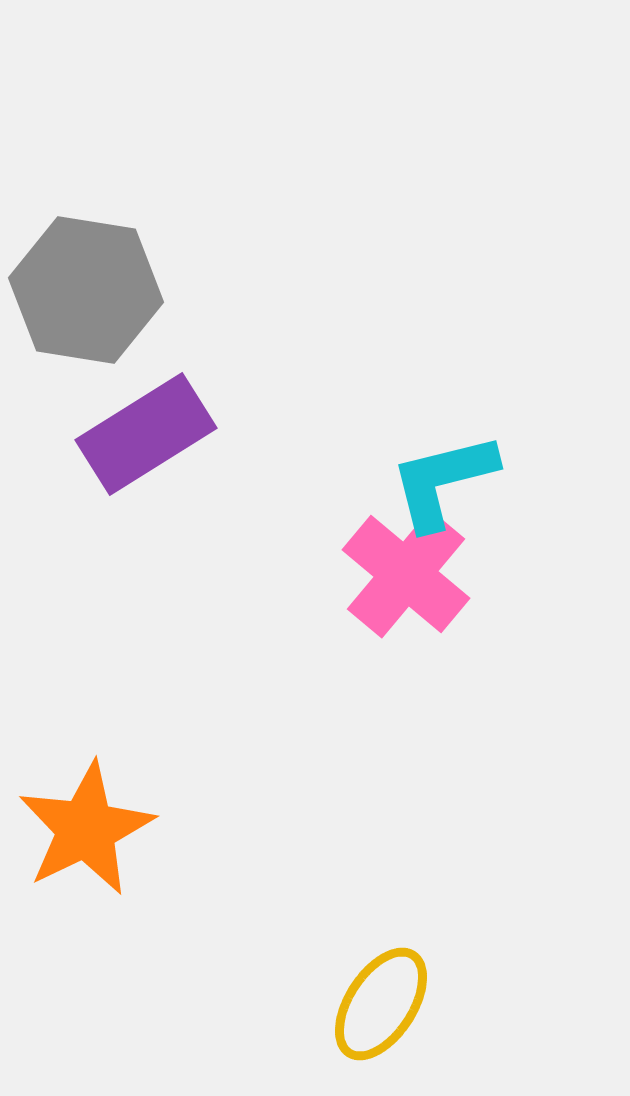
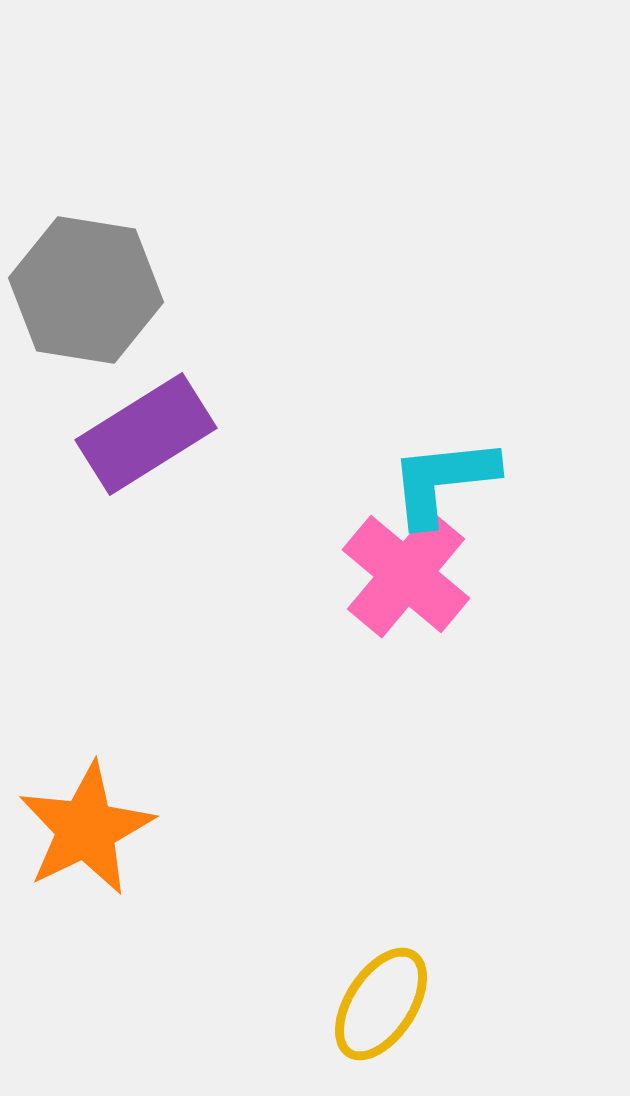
cyan L-shape: rotated 8 degrees clockwise
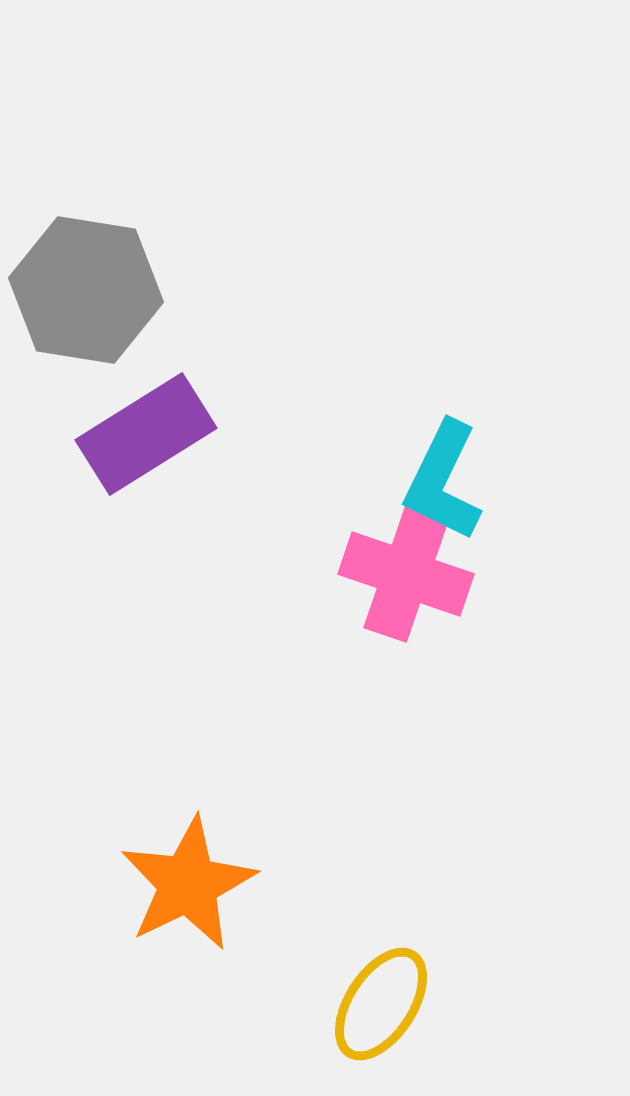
cyan L-shape: rotated 58 degrees counterclockwise
pink cross: rotated 21 degrees counterclockwise
orange star: moved 102 px right, 55 px down
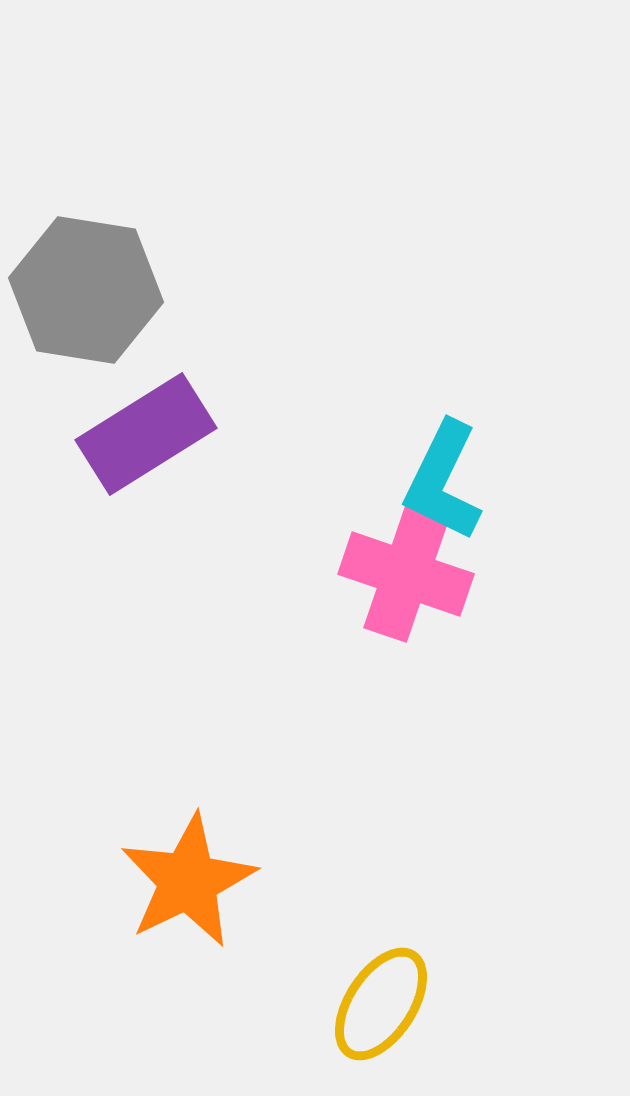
orange star: moved 3 px up
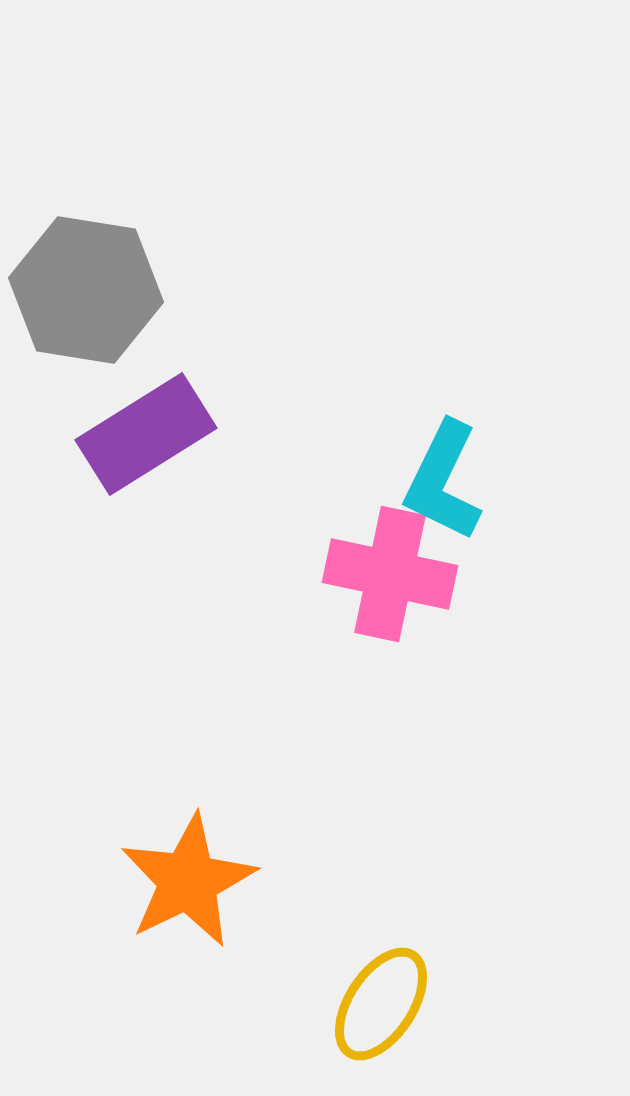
pink cross: moved 16 px left; rotated 7 degrees counterclockwise
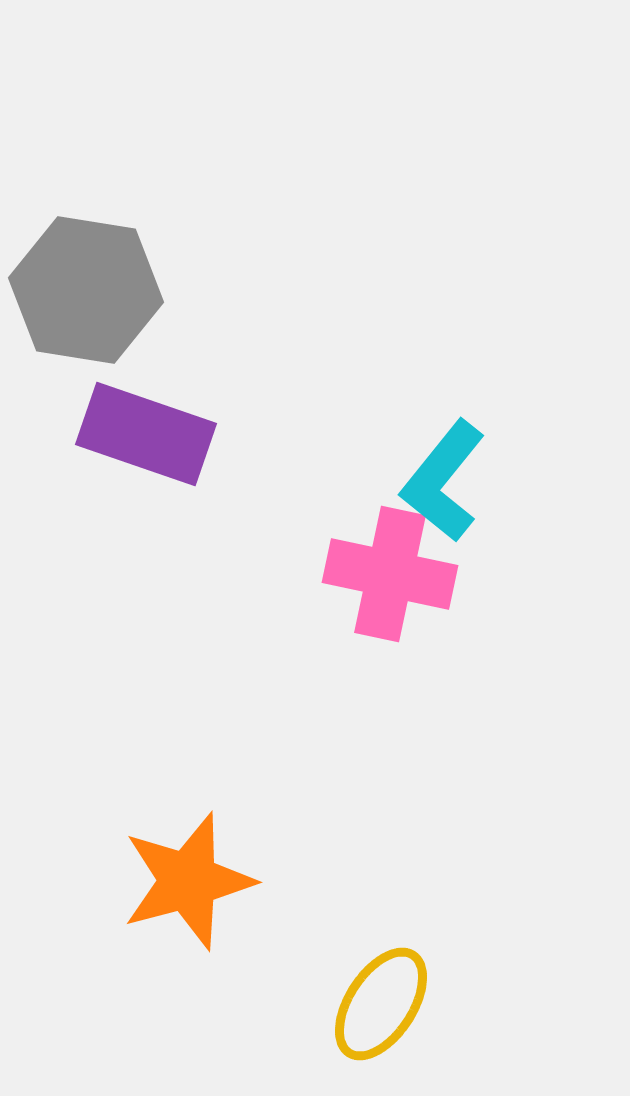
purple rectangle: rotated 51 degrees clockwise
cyan L-shape: rotated 13 degrees clockwise
orange star: rotated 11 degrees clockwise
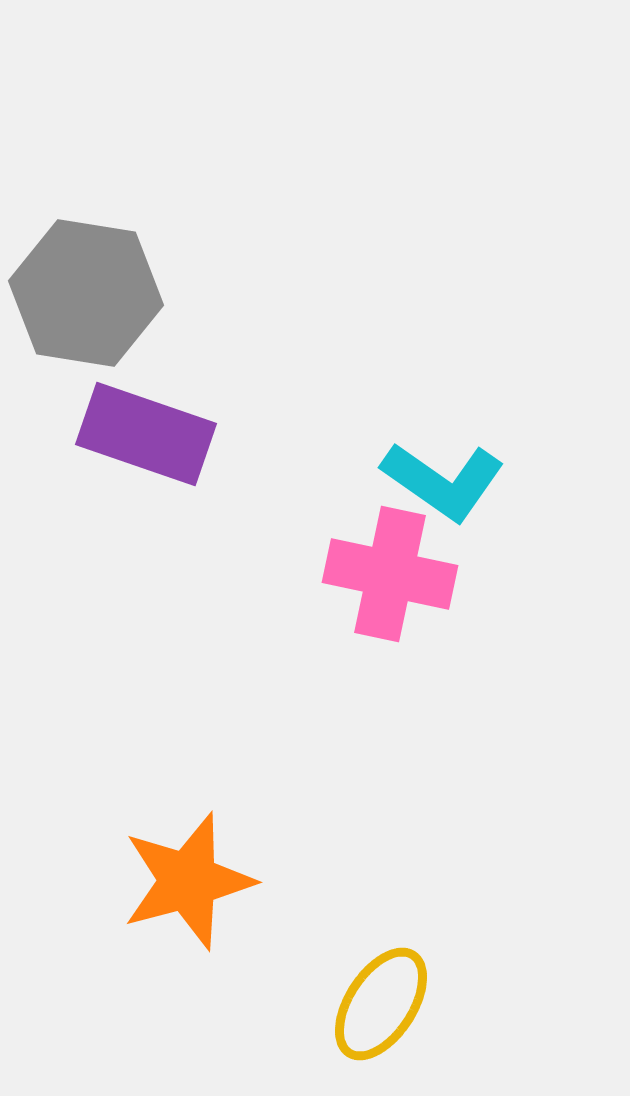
gray hexagon: moved 3 px down
cyan L-shape: rotated 94 degrees counterclockwise
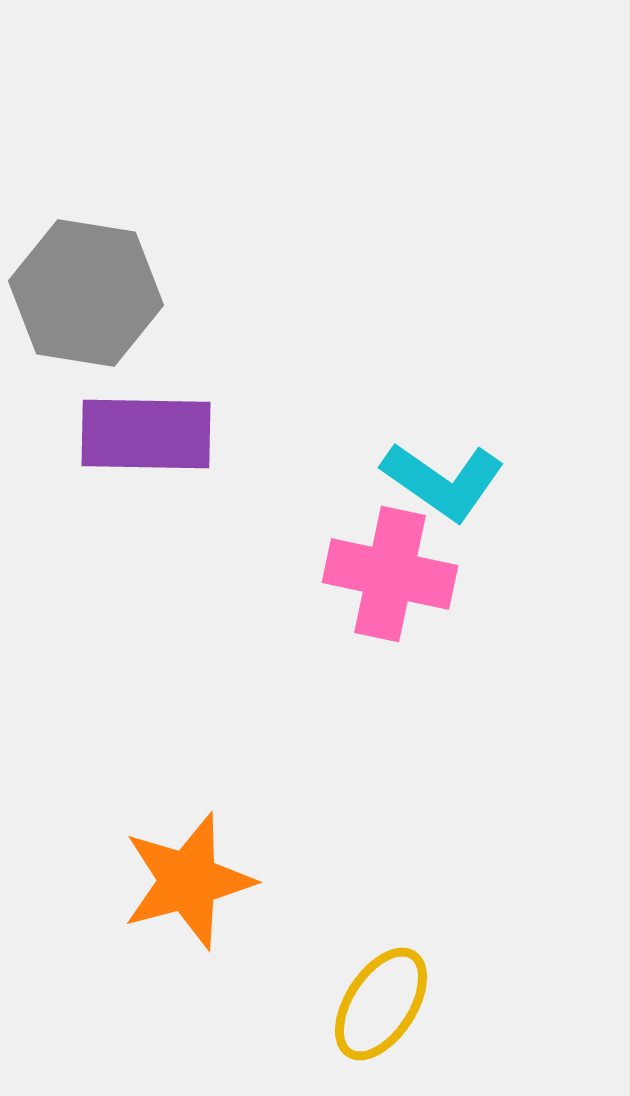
purple rectangle: rotated 18 degrees counterclockwise
